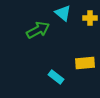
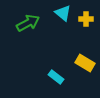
yellow cross: moved 4 px left, 1 px down
green arrow: moved 10 px left, 7 px up
yellow rectangle: rotated 36 degrees clockwise
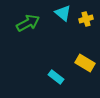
yellow cross: rotated 16 degrees counterclockwise
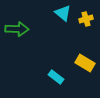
green arrow: moved 11 px left, 6 px down; rotated 30 degrees clockwise
